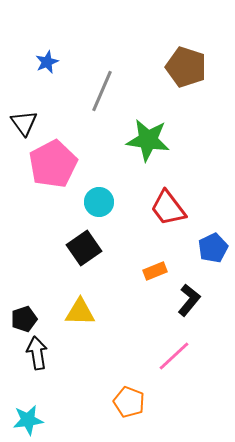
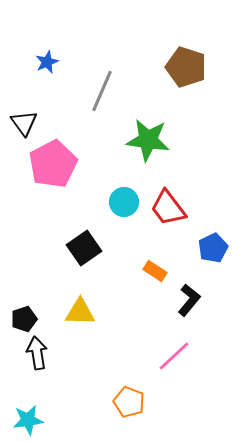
cyan circle: moved 25 px right
orange rectangle: rotated 55 degrees clockwise
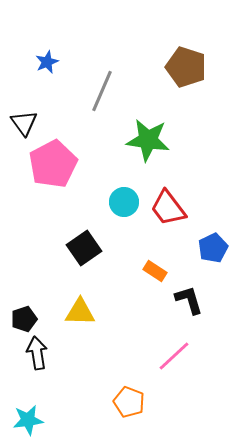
black L-shape: rotated 56 degrees counterclockwise
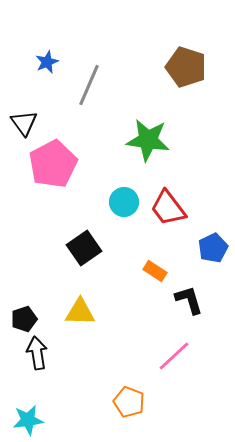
gray line: moved 13 px left, 6 px up
